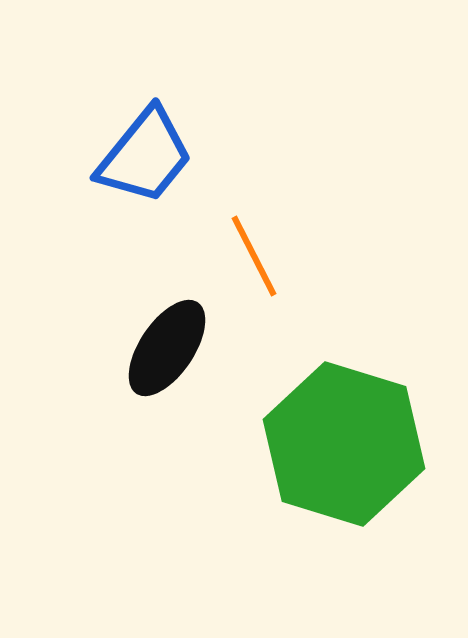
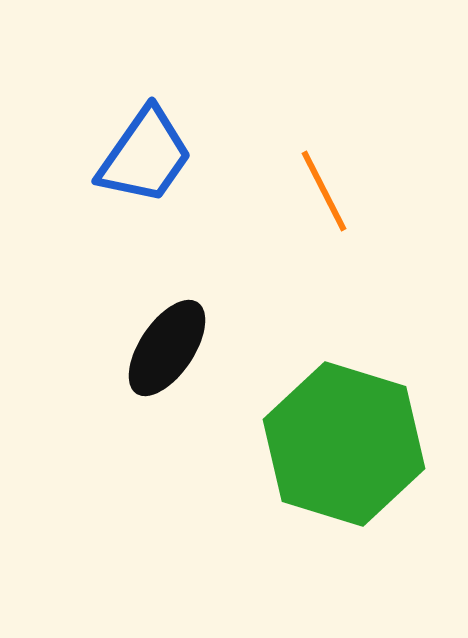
blue trapezoid: rotated 4 degrees counterclockwise
orange line: moved 70 px right, 65 px up
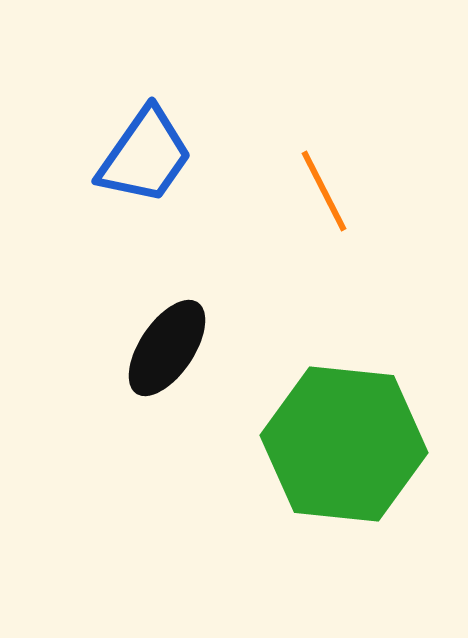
green hexagon: rotated 11 degrees counterclockwise
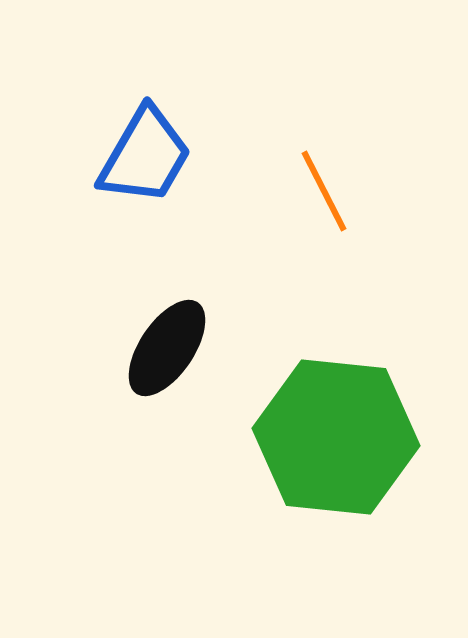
blue trapezoid: rotated 5 degrees counterclockwise
green hexagon: moved 8 px left, 7 px up
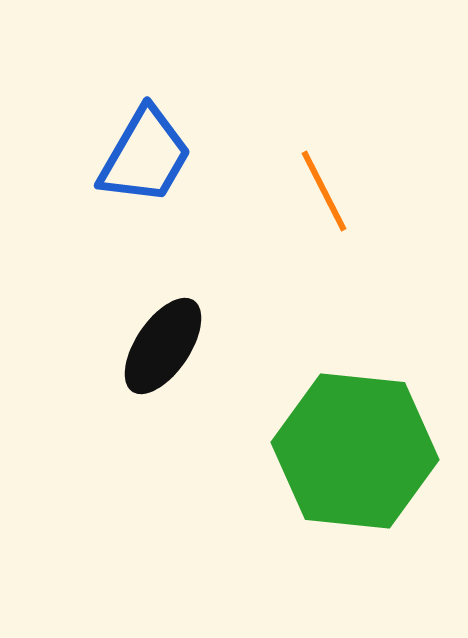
black ellipse: moved 4 px left, 2 px up
green hexagon: moved 19 px right, 14 px down
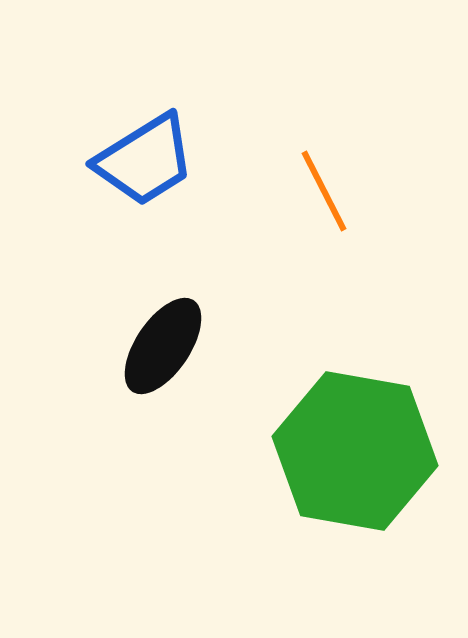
blue trapezoid: moved 4 px down; rotated 28 degrees clockwise
green hexagon: rotated 4 degrees clockwise
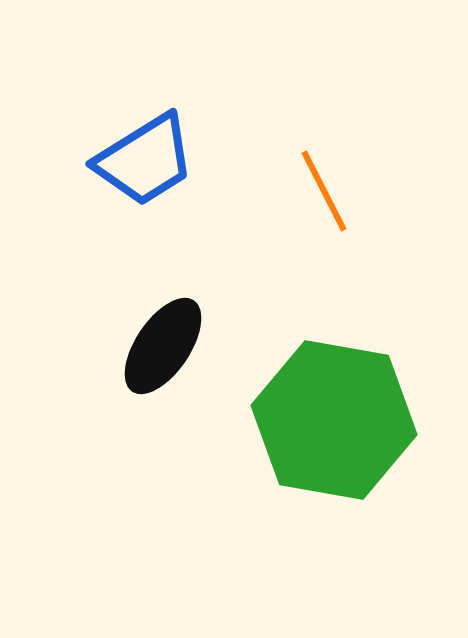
green hexagon: moved 21 px left, 31 px up
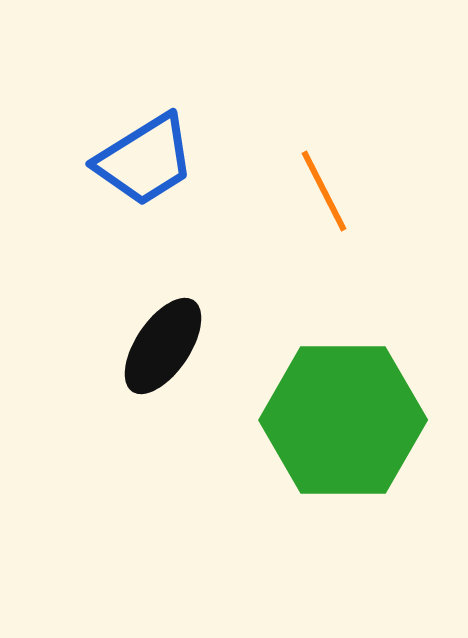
green hexagon: moved 9 px right; rotated 10 degrees counterclockwise
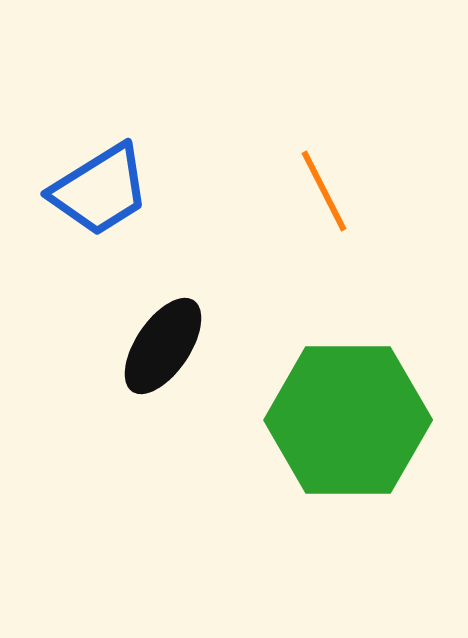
blue trapezoid: moved 45 px left, 30 px down
green hexagon: moved 5 px right
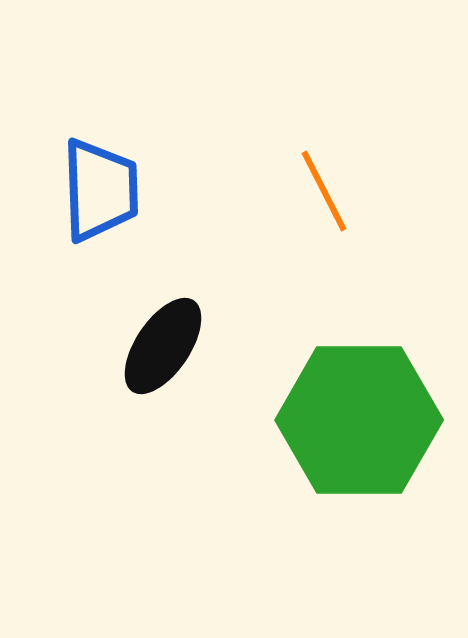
blue trapezoid: rotated 60 degrees counterclockwise
green hexagon: moved 11 px right
